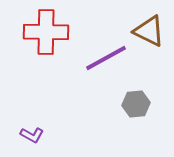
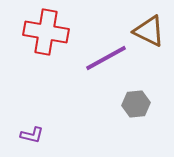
red cross: rotated 9 degrees clockwise
purple L-shape: rotated 15 degrees counterclockwise
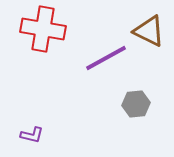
red cross: moved 3 px left, 3 px up
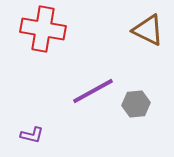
brown triangle: moved 1 px left, 1 px up
purple line: moved 13 px left, 33 px down
